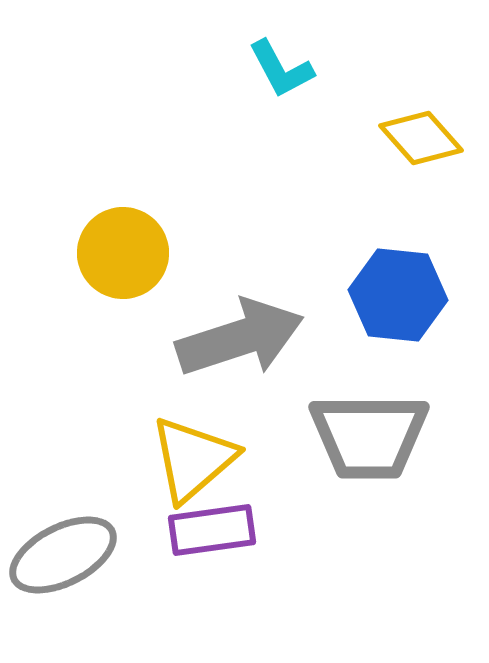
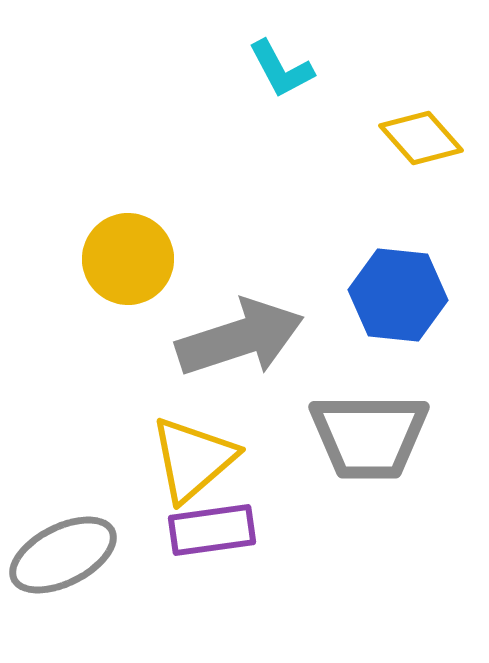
yellow circle: moved 5 px right, 6 px down
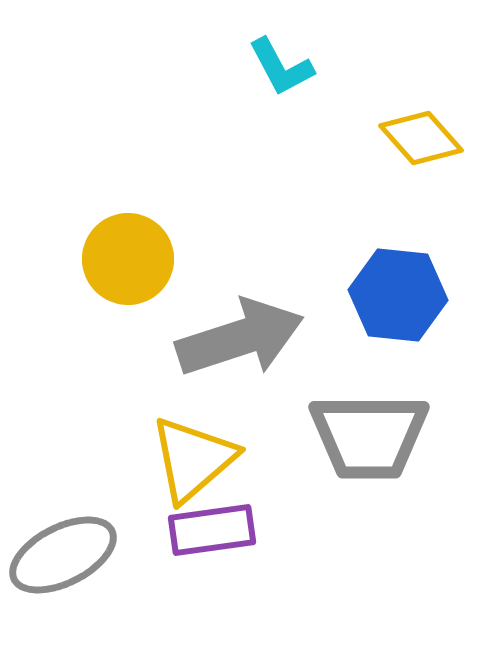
cyan L-shape: moved 2 px up
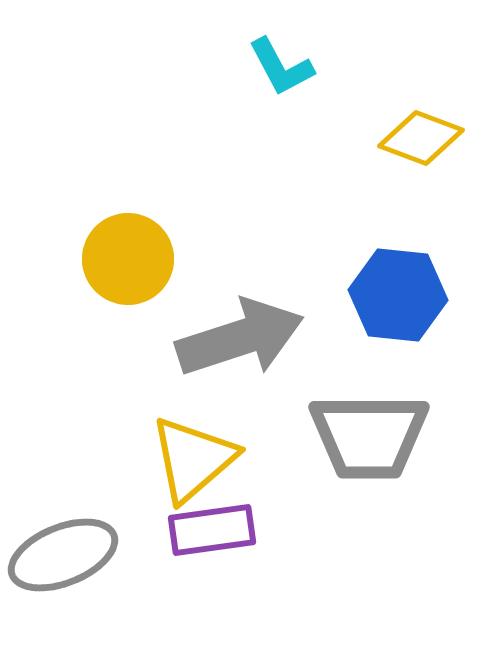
yellow diamond: rotated 28 degrees counterclockwise
gray ellipse: rotated 5 degrees clockwise
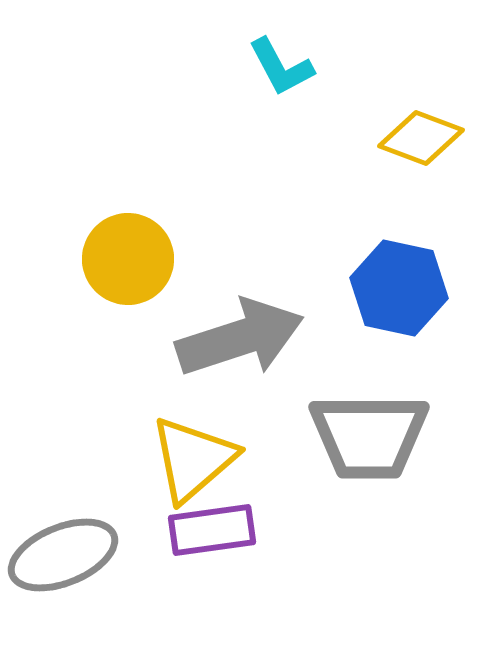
blue hexagon: moved 1 px right, 7 px up; rotated 6 degrees clockwise
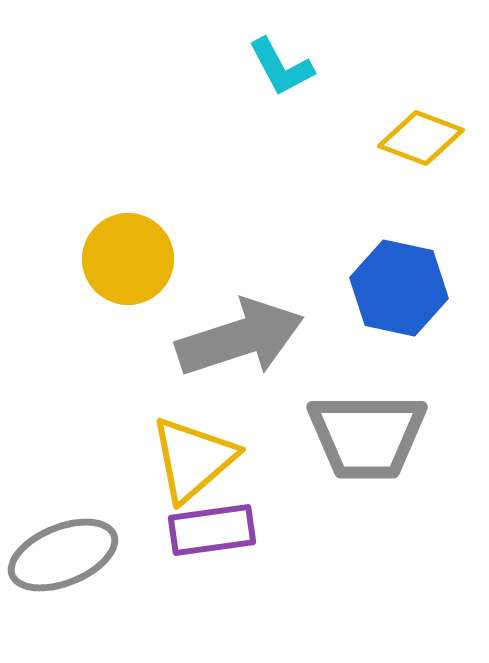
gray trapezoid: moved 2 px left
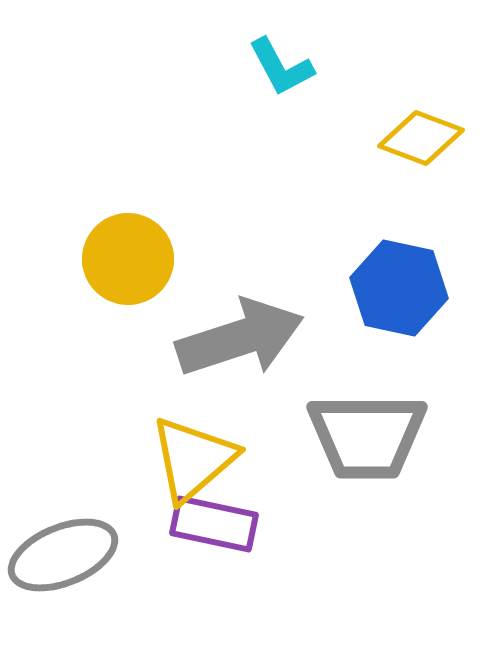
purple rectangle: moved 2 px right, 6 px up; rotated 20 degrees clockwise
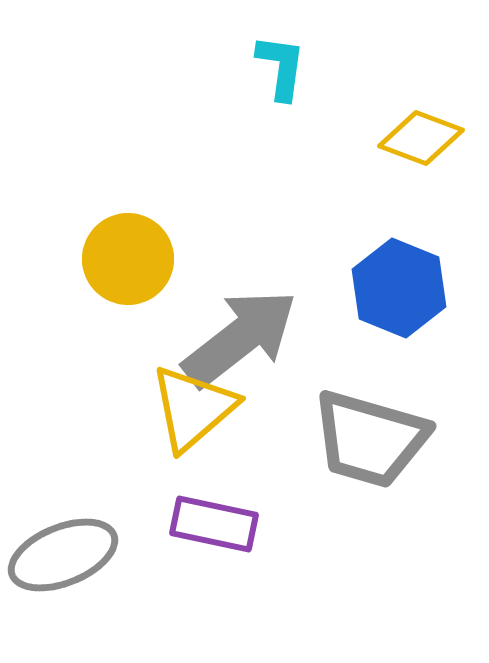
cyan L-shape: rotated 144 degrees counterclockwise
blue hexagon: rotated 10 degrees clockwise
gray arrow: rotated 20 degrees counterclockwise
gray trapezoid: moved 3 px right, 3 px down; rotated 16 degrees clockwise
yellow triangle: moved 51 px up
